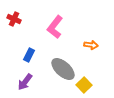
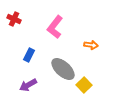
purple arrow: moved 3 px right, 3 px down; rotated 24 degrees clockwise
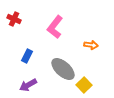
blue rectangle: moved 2 px left, 1 px down
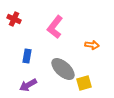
orange arrow: moved 1 px right
blue rectangle: rotated 16 degrees counterclockwise
yellow square: moved 2 px up; rotated 28 degrees clockwise
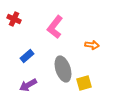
blue rectangle: rotated 40 degrees clockwise
gray ellipse: rotated 30 degrees clockwise
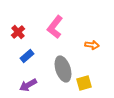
red cross: moved 4 px right, 13 px down; rotated 24 degrees clockwise
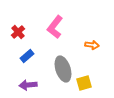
purple arrow: rotated 24 degrees clockwise
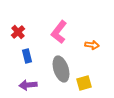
pink L-shape: moved 4 px right, 5 px down
blue rectangle: rotated 64 degrees counterclockwise
gray ellipse: moved 2 px left
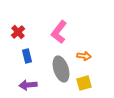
orange arrow: moved 8 px left, 11 px down
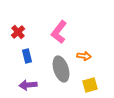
yellow square: moved 6 px right, 2 px down
